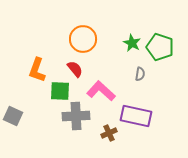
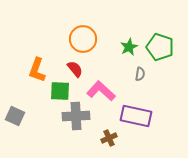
green star: moved 3 px left, 4 px down; rotated 18 degrees clockwise
gray square: moved 2 px right
brown cross: moved 5 px down
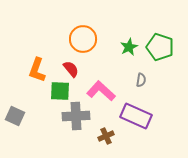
red semicircle: moved 4 px left
gray semicircle: moved 1 px right, 6 px down
purple rectangle: rotated 12 degrees clockwise
brown cross: moved 3 px left, 2 px up
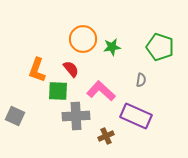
green star: moved 17 px left; rotated 18 degrees clockwise
green square: moved 2 px left
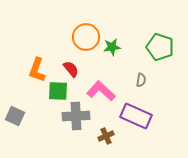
orange circle: moved 3 px right, 2 px up
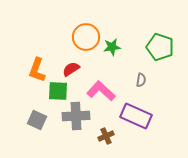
red semicircle: rotated 84 degrees counterclockwise
gray square: moved 22 px right, 4 px down
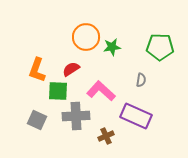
green pentagon: rotated 16 degrees counterclockwise
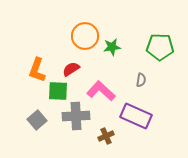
orange circle: moved 1 px left, 1 px up
gray square: rotated 24 degrees clockwise
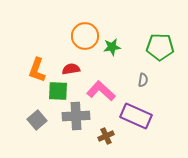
red semicircle: rotated 24 degrees clockwise
gray semicircle: moved 2 px right
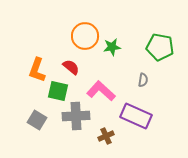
green pentagon: rotated 8 degrees clockwise
red semicircle: moved 2 px up; rotated 48 degrees clockwise
green square: rotated 10 degrees clockwise
gray square: rotated 18 degrees counterclockwise
